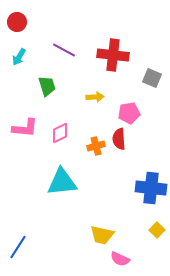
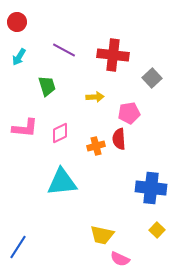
gray square: rotated 24 degrees clockwise
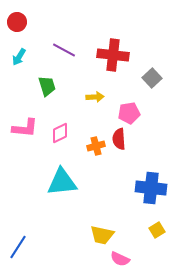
yellow square: rotated 14 degrees clockwise
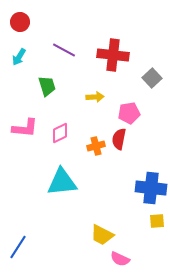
red circle: moved 3 px right
red semicircle: rotated 15 degrees clockwise
yellow square: moved 9 px up; rotated 28 degrees clockwise
yellow trapezoid: rotated 15 degrees clockwise
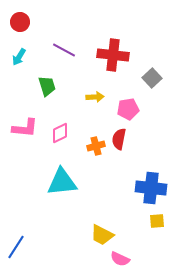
pink pentagon: moved 1 px left, 4 px up
blue line: moved 2 px left
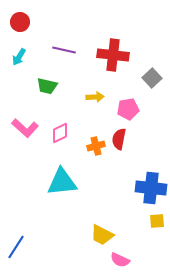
purple line: rotated 15 degrees counterclockwise
green trapezoid: rotated 120 degrees clockwise
pink L-shape: rotated 36 degrees clockwise
pink semicircle: moved 1 px down
